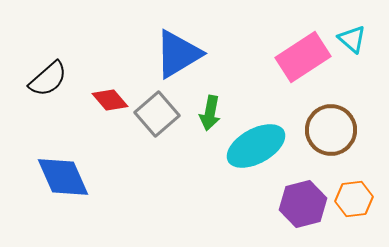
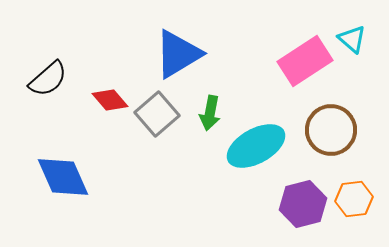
pink rectangle: moved 2 px right, 4 px down
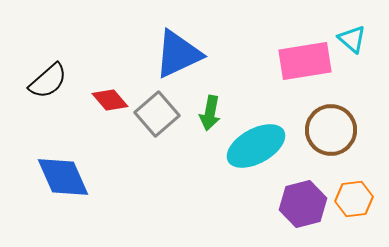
blue triangle: rotated 6 degrees clockwise
pink rectangle: rotated 24 degrees clockwise
black semicircle: moved 2 px down
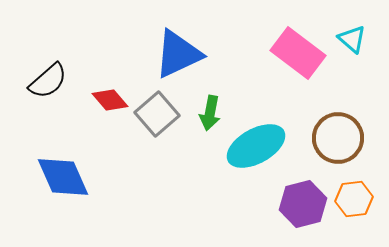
pink rectangle: moved 7 px left, 8 px up; rotated 46 degrees clockwise
brown circle: moved 7 px right, 8 px down
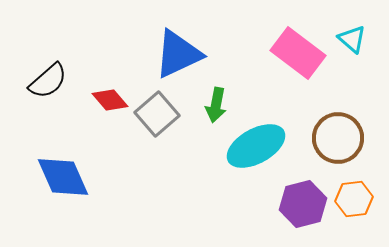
green arrow: moved 6 px right, 8 px up
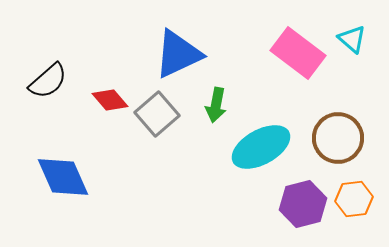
cyan ellipse: moved 5 px right, 1 px down
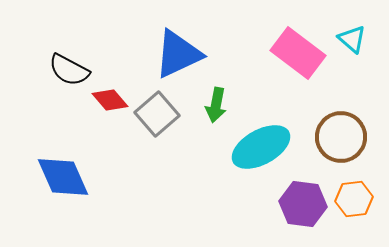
black semicircle: moved 21 px right, 11 px up; rotated 69 degrees clockwise
brown circle: moved 3 px right, 1 px up
purple hexagon: rotated 21 degrees clockwise
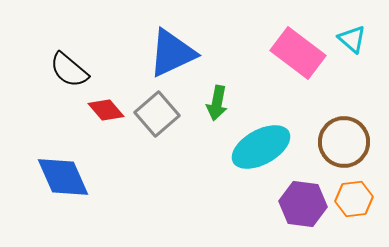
blue triangle: moved 6 px left, 1 px up
black semicircle: rotated 12 degrees clockwise
red diamond: moved 4 px left, 10 px down
green arrow: moved 1 px right, 2 px up
brown circle: moved 3 px right, 5 px down
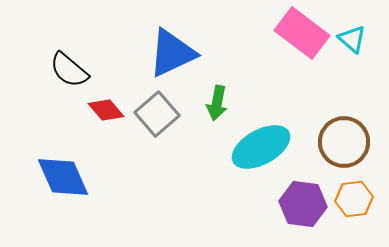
pink rectangle: moved 4 px right, 20 px up
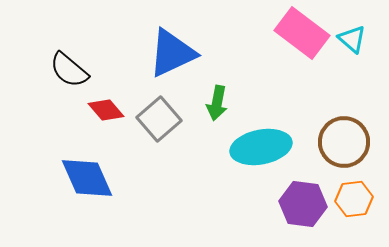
gray square: moved 2 px right, 5 px down
cyan ellipse: rotated 18 degrees clockwise
blue diamond: moved 24 px right, 1 px down
